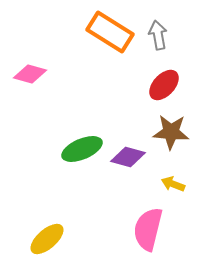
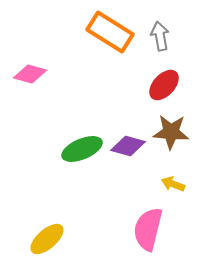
gray arrow: moved 2 px right, 1 px down
purple diamond: moved 11 px up
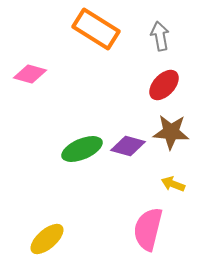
orange rectangle: moved 14 px left, 3 px up
